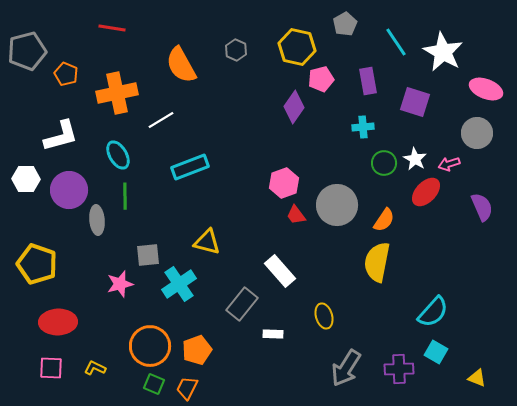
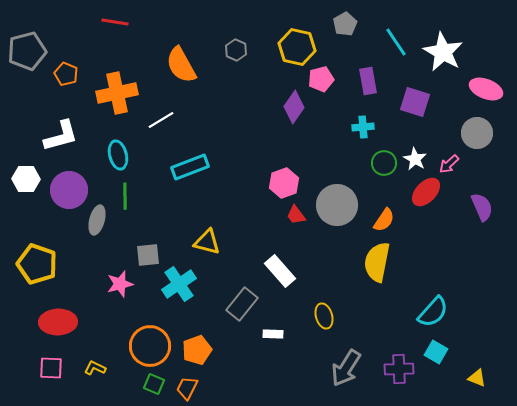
red line at (112, 28): moved 3 px right, 6 px up
cyan ellipse at (118, 155): rotated 16 degrees clockwise
pink arrow at (449, 164): rotated 25 degrees counterclockwise
gray ellipse at (97, 220): rotated 20 degrees clockwise
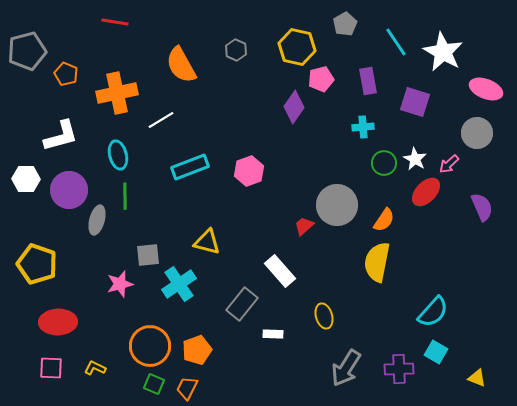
pink hexagon at (284, 183): moved 35 px left, 12 px up
red trapezoid at (296, 215): moved 8 px right, 11 px down; rotated 85 degrees clockwise
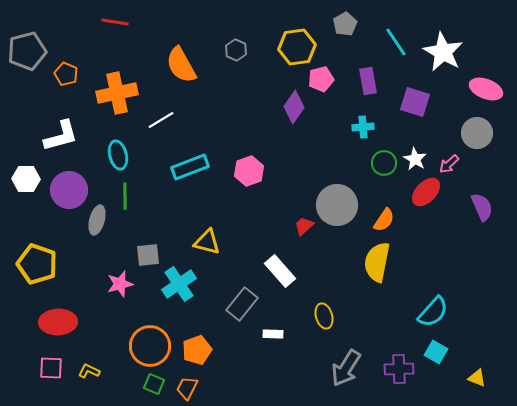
yellow hexagon at (297, 47): rotated 21 degrees counterclockwise
yellow L-shape at (95, 368): moved 6 px left, 3 px down
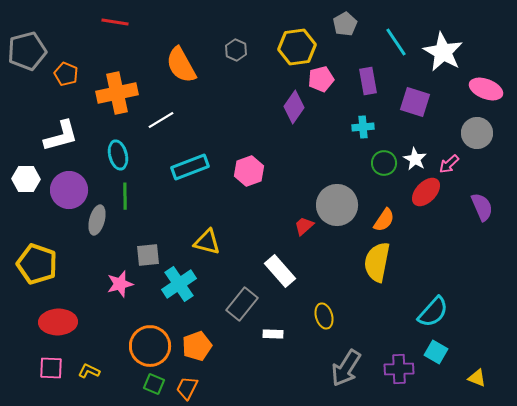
orange pentagon at (197, 350): moved 4 px up
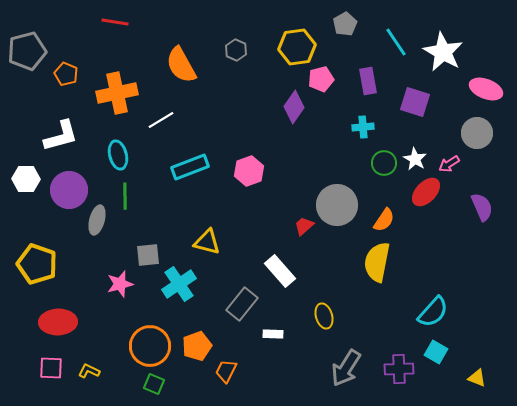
pink arrow at (449, 164): rotated 10 degrees clockwise
orange trapezoid at (187, 388): moved 39 px right, 17 px up
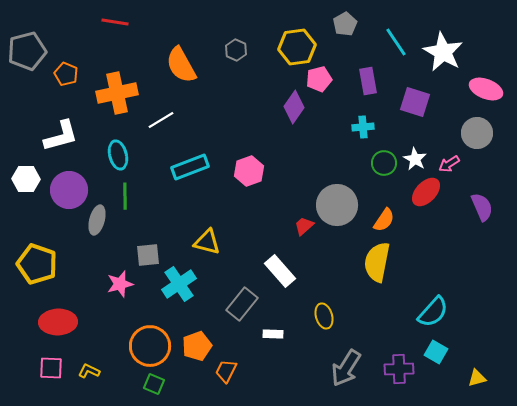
pink pentagon at (321, 79): moved 2 px left
yellow triangle at (477, 378): rotated 36 degrees counterclockwise
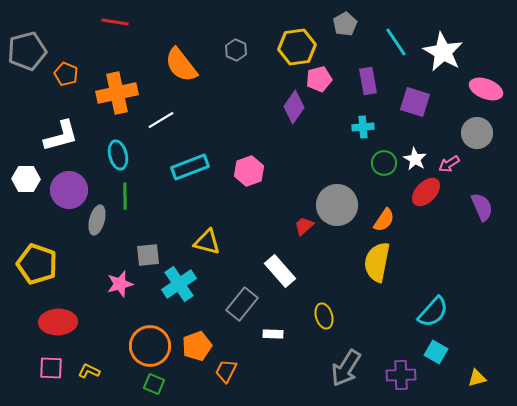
orange semicircle at (181, 65): rotated 9 degrees counterclockwise
purple cross at (399, 369): moved 2 px right, 6 px down
